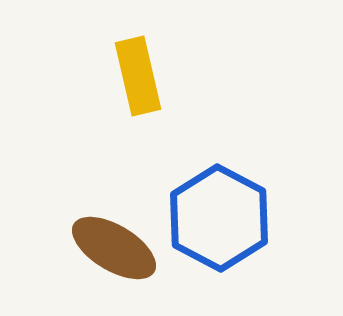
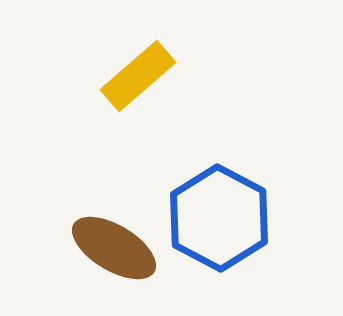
yellow rectangle: rotated 62 degrees clockwise
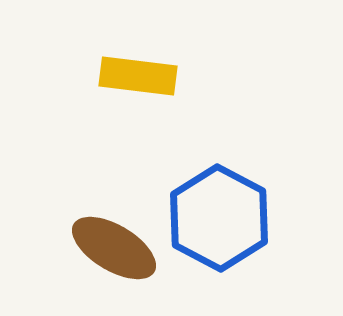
yellow rectangle: rotated 48 degrees clockwise
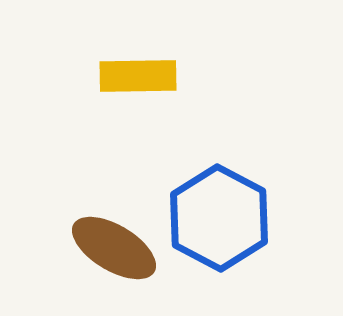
yellow rectangle: rotated 8 degrees counterclockwise
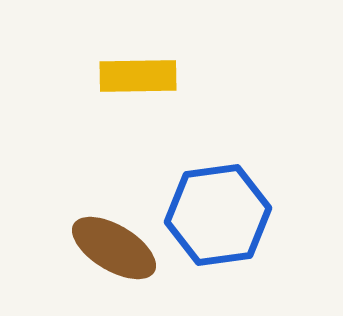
blue hexagon: moved 1 px left, 3 px up; rotated 24 degrees clockwise
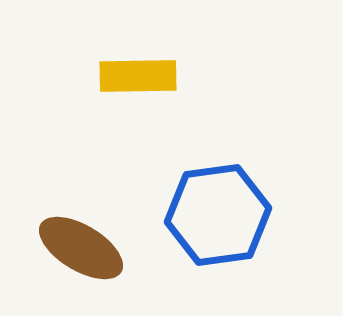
brown ellipse: moved 33 px left
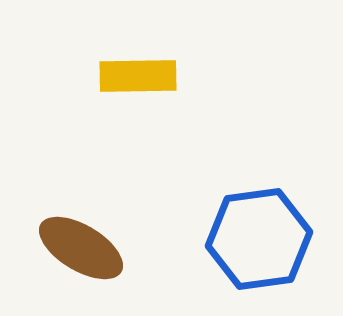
blue hexagon: moved 41 px right, 24 px down
